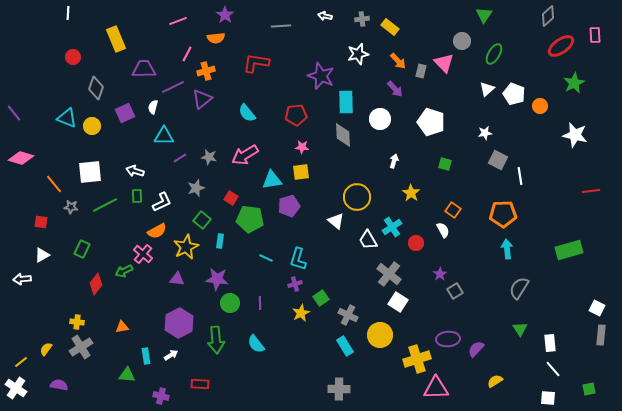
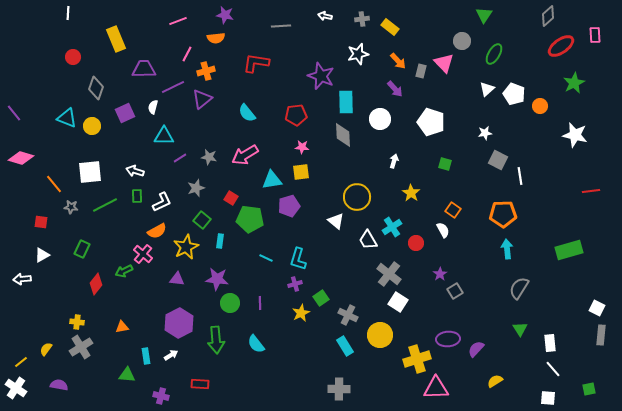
purple star at (225, 15): rotated 24 degrees counterclockwise
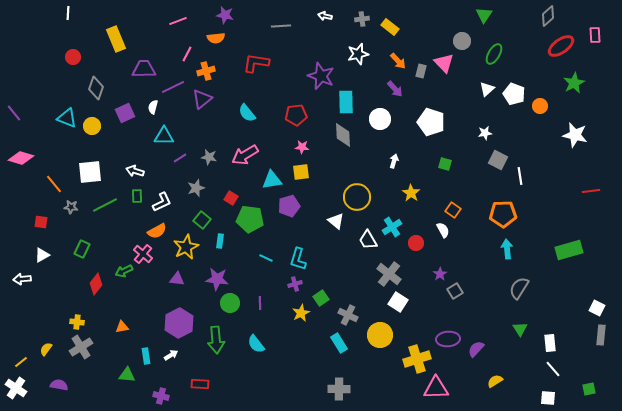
cyan rectangle at (345, 346): moved 6 px left, 3 px up
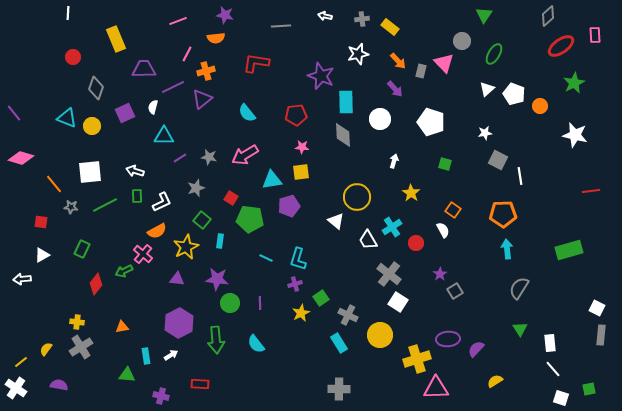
white square at (548, 398): moved 13 px right; rotated 14 degrees clockwise
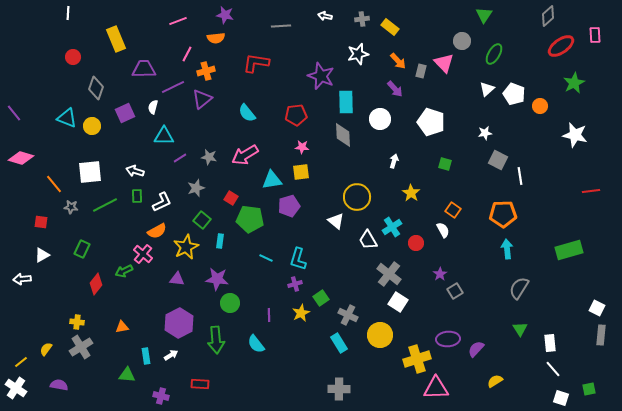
purple line at (260, 303): moved 9 px right, 12 px down
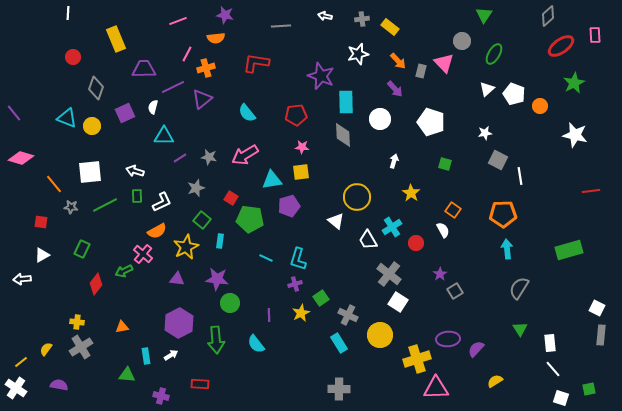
orange cross at (206, 71): moved 3 px up
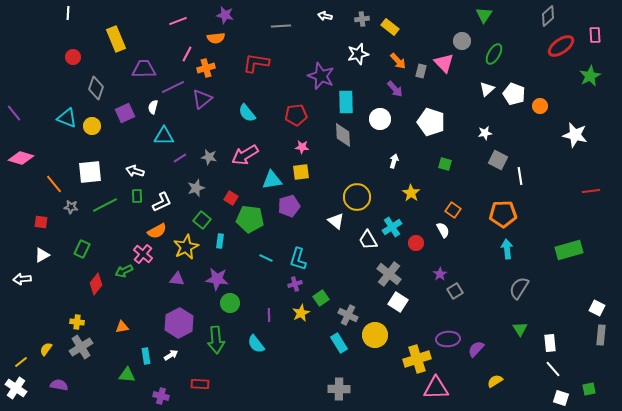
green star at (574, 83): moved 16 px right, 7 px up
yellow circle at (380, 335): moved 5 px left
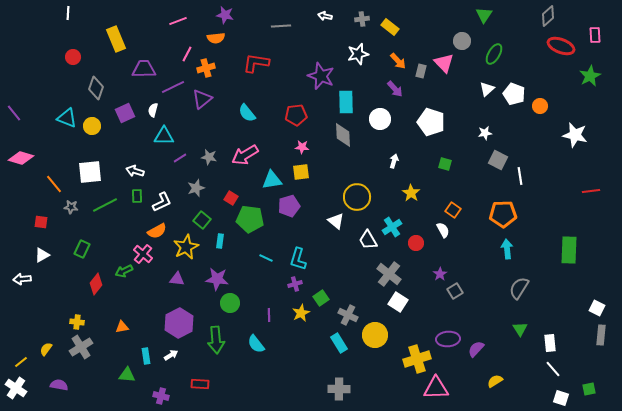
red ellipse at (561, 46): rotated 56 degrees clockwise
white semicircle at (153, 107): moved 3 px down
green rectangle at (569, 250): rotated 72 degrees counterclockwise
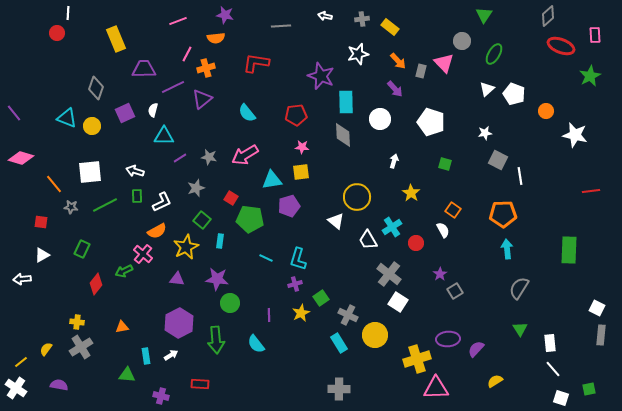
red circle at (73, 57): moved 16 px left, 24 px up
orange circle at (540, 106): moved 6 px right, 5 px down
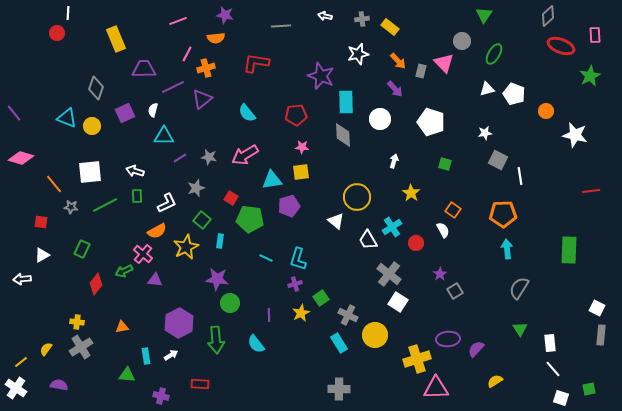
white triangle at (487, 89): rotated 28 degrees clockwise
white L-shape at (162, 202): moved 5 px right, 1 px down
purple triangle at (177, 279): moved 22 px left, 1 px down
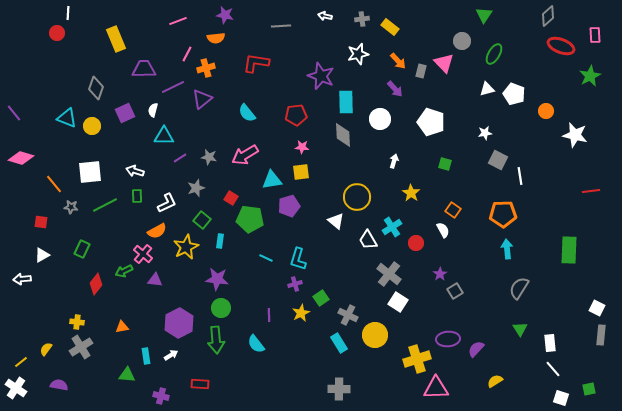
green circle at (230, 303): moved 9 px left, 5 px down
